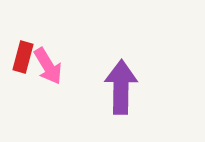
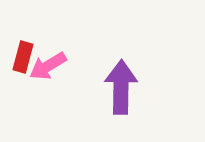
pink arrow: rotated 90 degrees clockwise
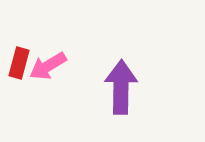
red rectangle: moved 4 px left, 6 px down
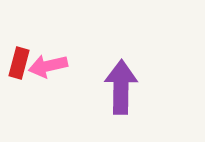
pink arrow: rotated 18 degrees clockwise
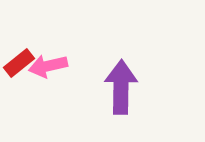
red rectangle: rotated 36 degrees clockwise
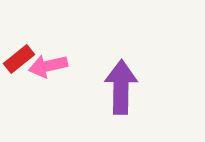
red rectangle: moved 4 px up
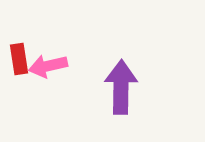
red rectangle: rotated 60 degrees counterclockwise
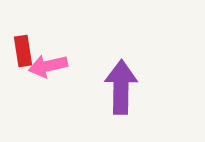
red rectangle: moved 4 px right, 8 px up
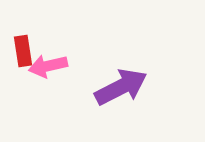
purple arrow: rotated 62 degrees clockwise
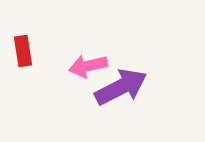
pink arrow: moved 40 px right
